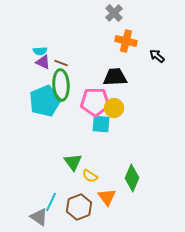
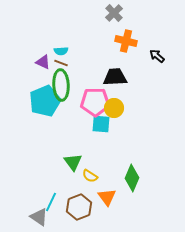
cyan semicircle: moved 21 px right
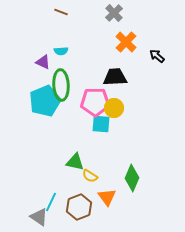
orange cross: moved 1 px down; rotated 30 degrees clockwise
brown line: moved 51 px up
green triangle: moved 2 px right; rotated 42 degrees counterclockwise
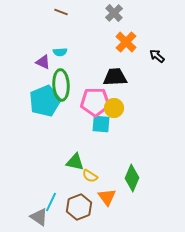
cyan semicircle: moved 1 px left, 1 px down
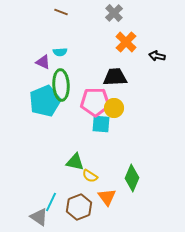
black arrow: rotated 28 degrees counterclockwise
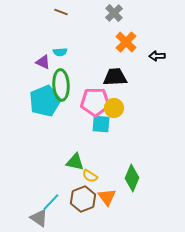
black arrow: rotated 14 degrees counterclockwise
cyan line: rotated 18 degrees clockwise
brown hexagon: moved 4 px right, 8 px up
gray triangle: moved 1 px down
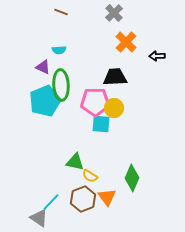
cyan semicircle: moved 1 px left, 2 px up
purple triangle: moved 5 px down
